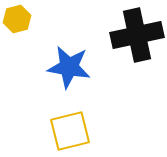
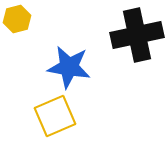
yellow square: moved 15 px left, 15 px up; rotated 9 degrees counterclockwise
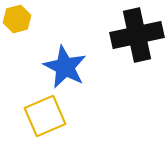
blue star: moved 4 px left; rotated 18 degrees clockwise
yellow square: moved 10 px left
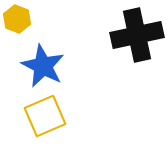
yellow hexagon: rotated 24 degrees counterclockwise
blue star: moved 22 px left, 1 px up
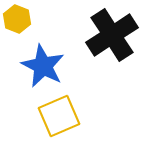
black cross: moved 25 px left; rotated 21 degrees counterclockwise
yellow square: moved 14 px right
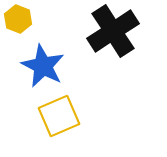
yellow hexagon: moved 1 px right
black cross: moved 1 px right, 4 px up
